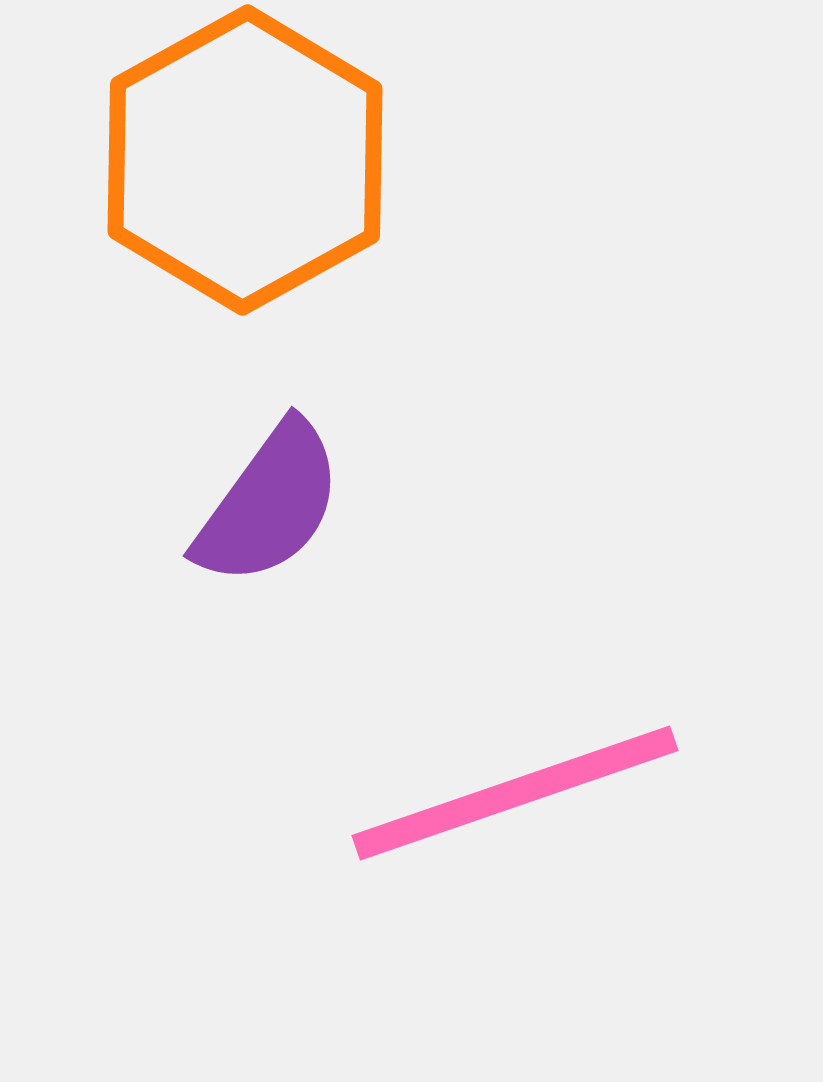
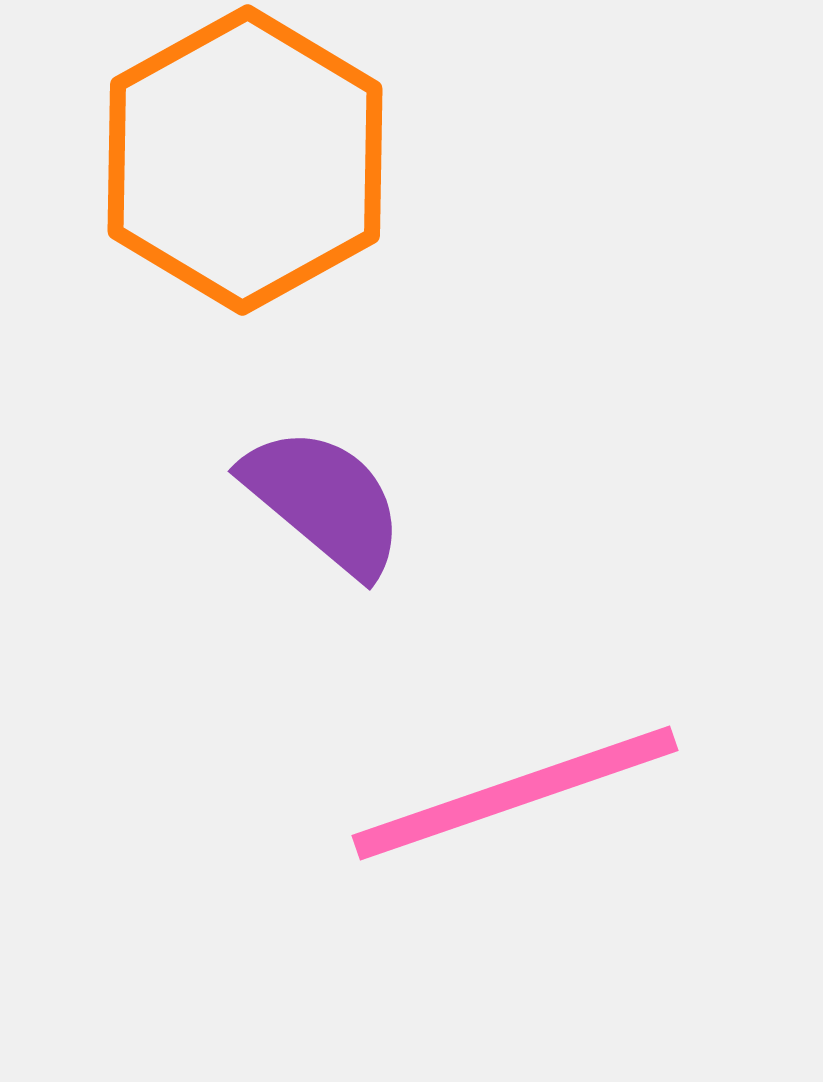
purple semicircle: moved 55 px right, 3 px up; rotated 86 degrees counterclockwise
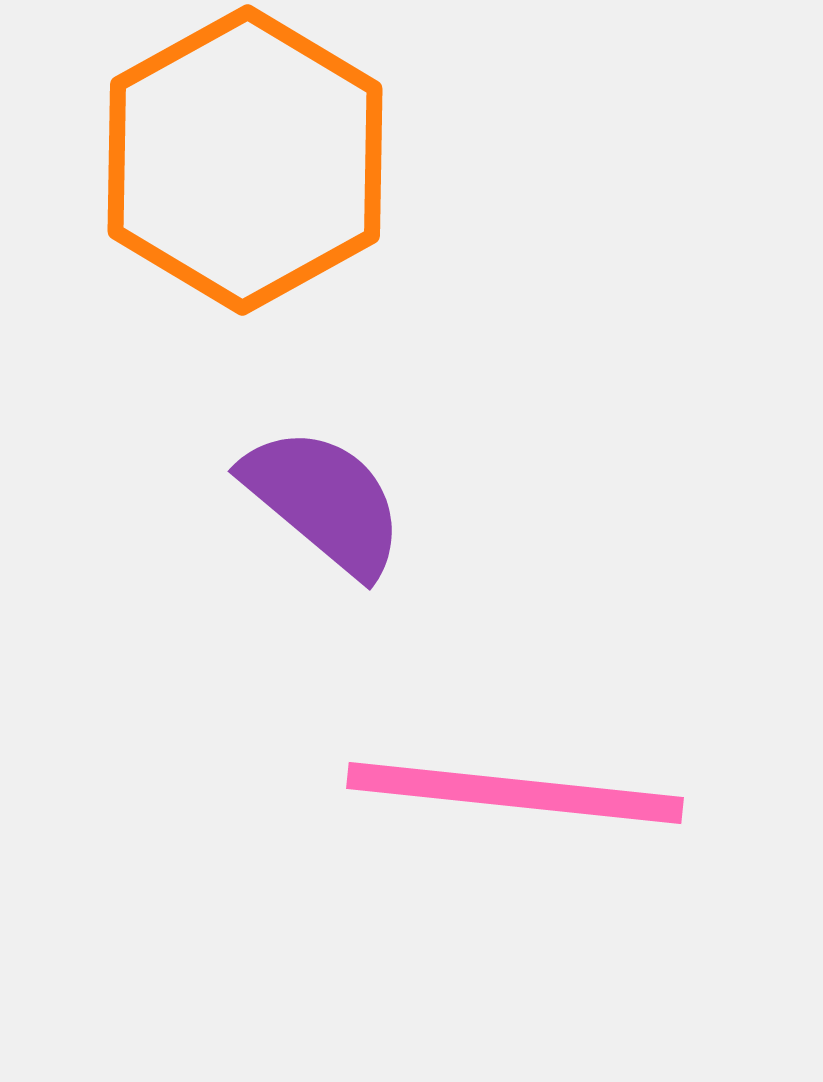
pink line: rotated 25 degrees clockwise
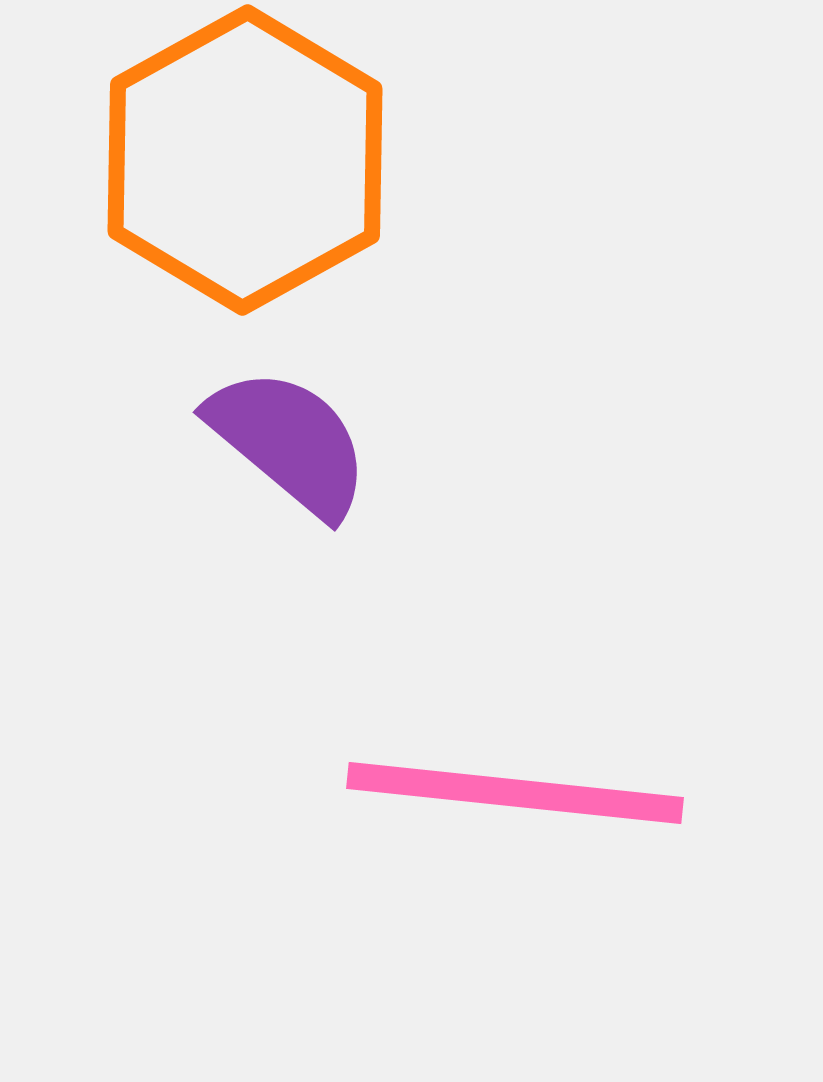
purple semicircle: moved 35 px left, 59 px up
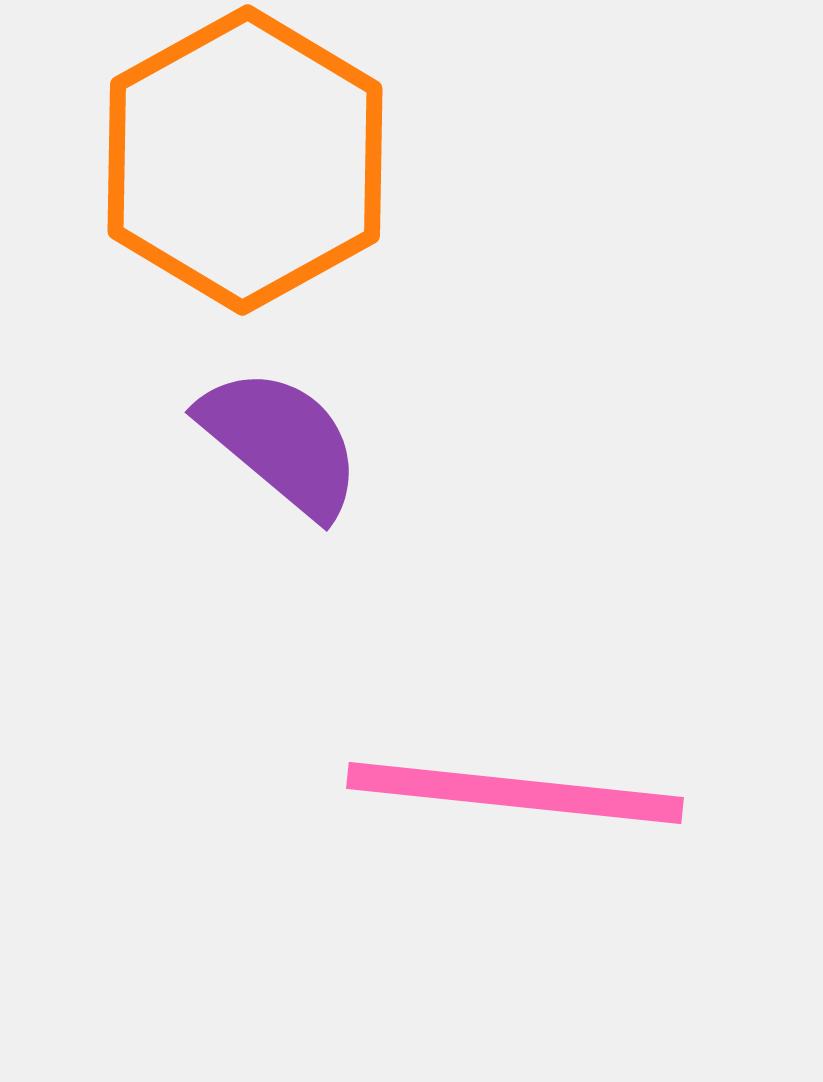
purple semicircle: moved 8 px left
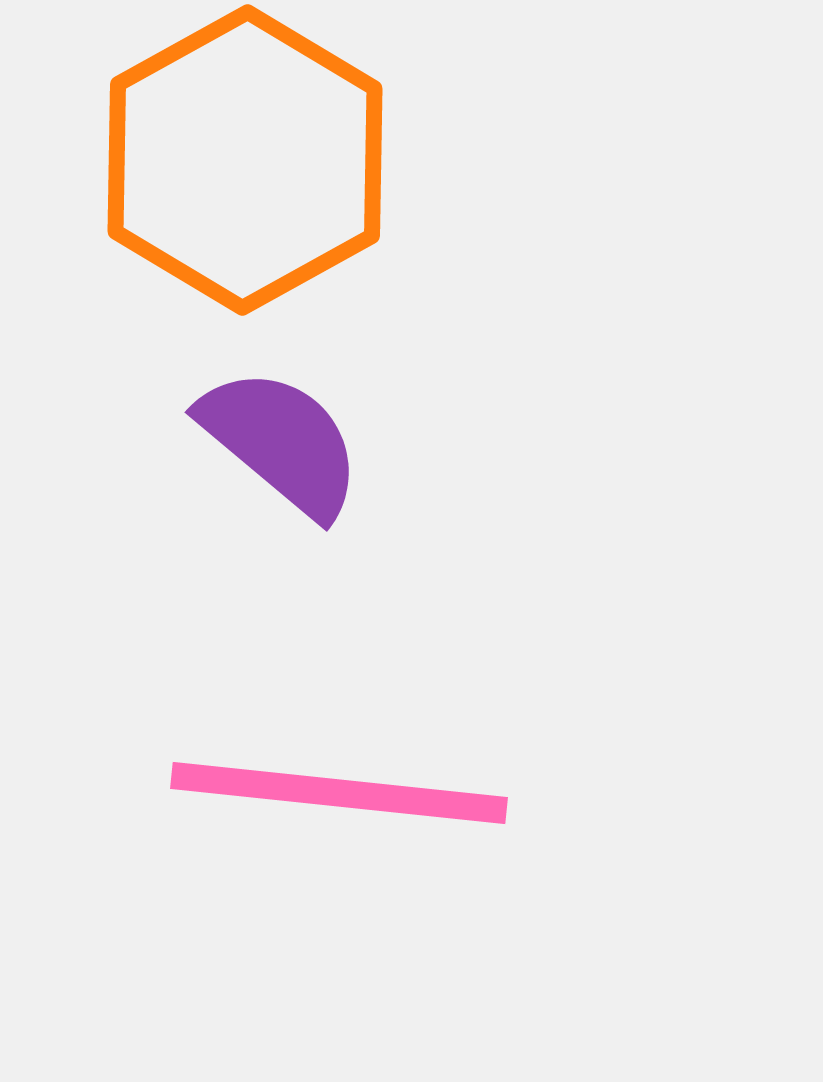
pink line: moved 176 px left
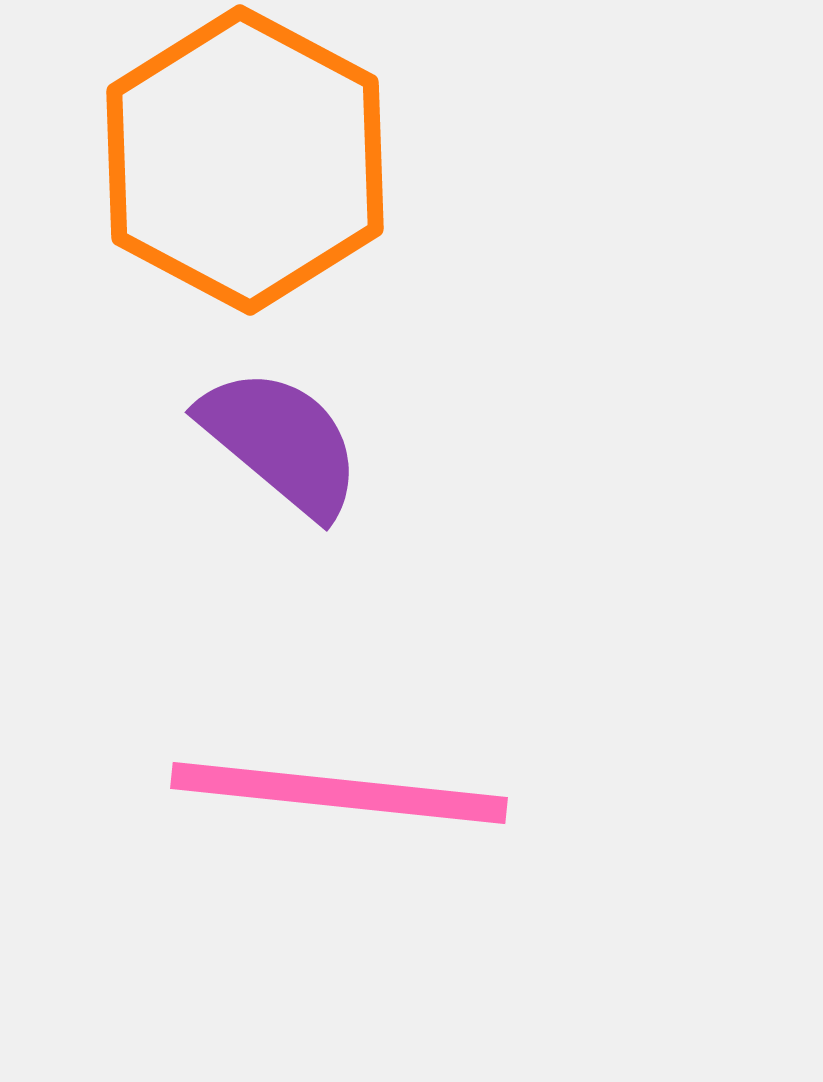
orange hexagon: rotated 3 degrees counterclockwise
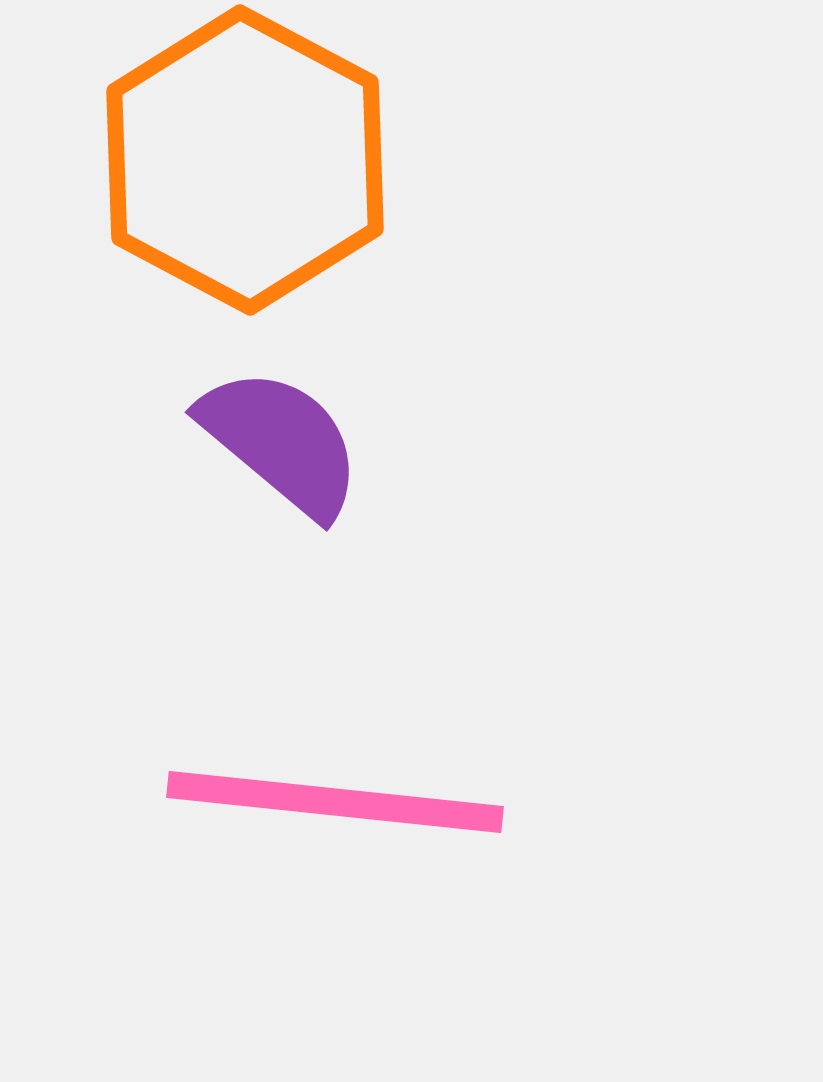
pink line: moved 4 px left, 9 px down
